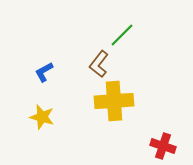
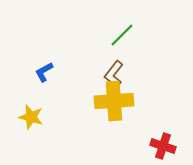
brown L-shape: moved 15 px right, 10 px down
yellow star: moved 11 px left
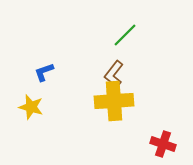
green line: moved 3 px right
blue L-shape: rotated 10 degrees clockwise
yellow star: moved 10 px up
red cross: moved 2 px up
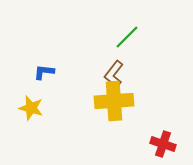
green line: moved 2 px right, 2 px down
blue L-shape: rotated 25 degrees clockwise
yellow star: moved 1 px down
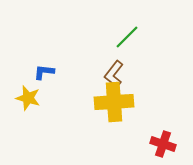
yellow cross: moved 1 px down
yellow star: moved 3 px left, 10 px up
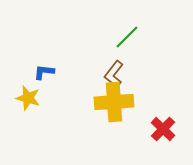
red cross: moved 15 px up; rotated 25 degrees clockwise
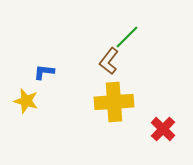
brown L-shape: moved 5 px left, 13 px up
yellow star: moved 2 px left, 3 px down
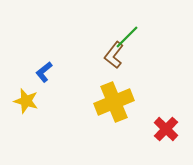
brown L-shape: moved 5 px right, 6 px up
blue L-shape: rotated 45 degrees counterclockwise
yellow cross: rotated 18 degrees counterclockwise
red cross: moved 3 px right
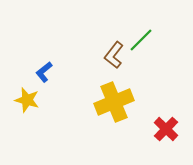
green line: moved 14 px right, 3 px down
yellow star: moved 1 px right, 1 px up
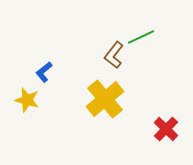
green line: moved 3 px up; rotated 20 degrees clockwise
yellow cross: moved 9 px left, 3 px up; rotated 18 degrees counterclockwise
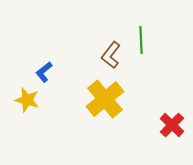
green line: moved 3 px down; rotated 68 degrees counterclockwise
brown L-shape: moved 3 px left
red cross: moved 6 px right, 4 px up
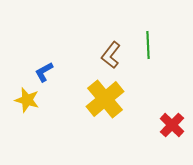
green line: moved 7 px right, 5 px down
blue L-shape: rotated 10 degrees clockwise
